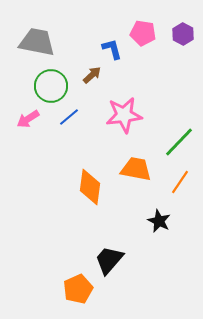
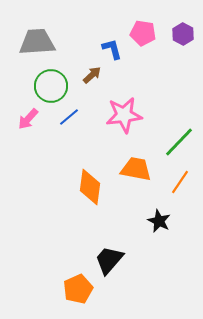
gray trapezoid: rotated 15 degrees counterclockwise
pink arrow: rotated 15 degrees counterclockwise
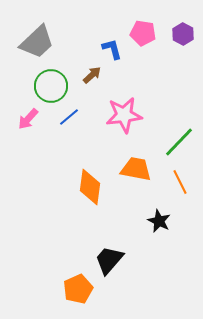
gray trapezoid: rotated 141 degrees clockwise
orange line: rotated 60 degrees counterclockwise
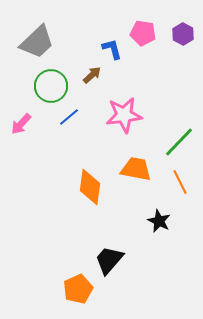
pink arrow: moved 7 px left, 5 px down
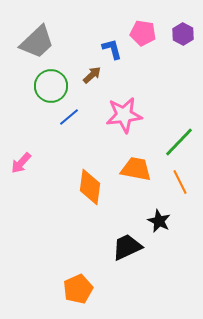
pink arrow: moved 39 px down
black trapezoid: moved 18 px right, 13 px up; rotated 24 degrees clockwise
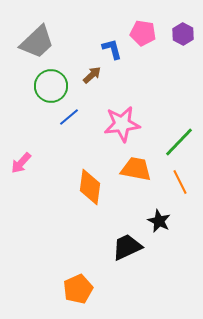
pink star: moved 2 px left, 9 px down
